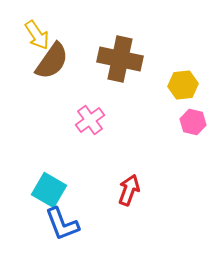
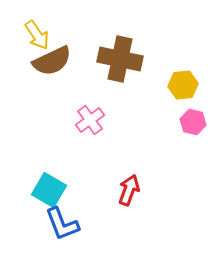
brown semicircle: rotated 30 degrees clockwise
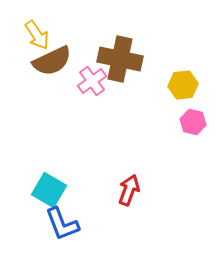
pink cross: moved 2 px right, 39 px up
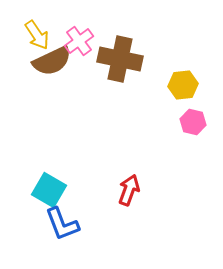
pink cross: moved 13 px left, 40 px up
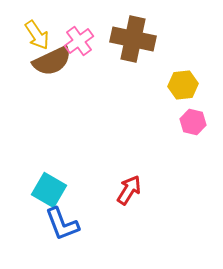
brown cross: moved 13 px right, 20 px up
red arrow: rotated 12 degrees clockwise
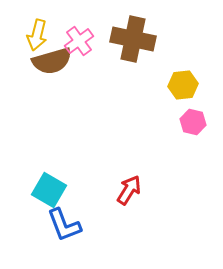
yellow arrow: rotated 48 degrees clockwise
brown semicircle: rotated 9 degrees clockwise
blue L-shape: moved 2 px right, 1 px down
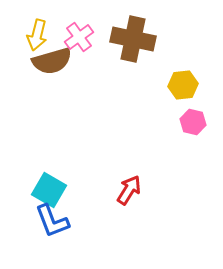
pink cross: moved 4 px up
blue L-shape: moved 12 px left, 4 px up
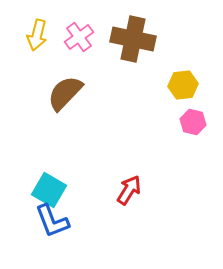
brown semicircle: moved 13 px right, 32 px down; rotated 150 degrees clockwise
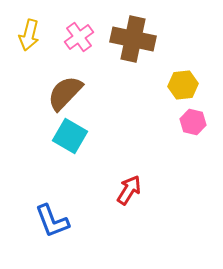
yellow arrow: moved 8 px left
cyan square: moved 21 px right, 54 px up
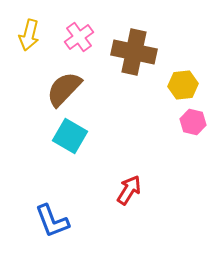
brown cross: moved 1 px right, 13 px down
brown semicircle: moved 1 px left, 4 px up
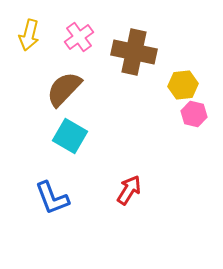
pink hexagon: moved 1 px right, 8 px up
blue L-shape: moved 23 px up
